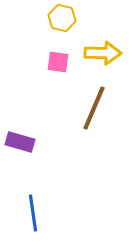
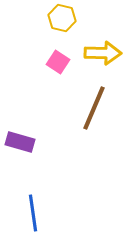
pink square: rotated 25 degrees clockwise
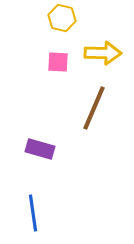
pink square: rotated 30 degrees counterclockwise
purple rectangle: moved 20 px right, 7 px down
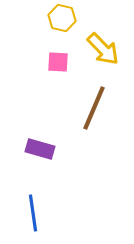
yellow arrow: moved 4 px up; rotated 45 degrees clockwise
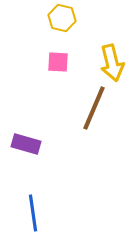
yellow arrow: moved 9 px right, 14 px down; rotated 30 degrees clockwise
purple rectangle: moved 14 px left, 5 px up
